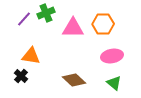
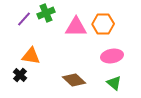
pink triangle: moved 3 px right, 1 px up
black cross: moved 1 px left, 1 px up
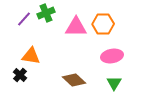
green triangle: rotated 21 degrees clockwise
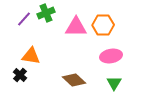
orange hexagon: moved 1 px down
pink ellipse: moved 1 px left
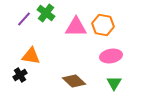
green cross: rotated 30 degrees counterclockwise
orange hexagon: rotated 10 degrees clockwise
black cross: rotated 16 degrees clockwise
brown diamond: moved 1 px down
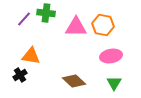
green cross: rotated 30 degrees counterclockwise
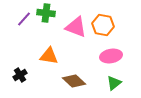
pink triangle: rotated 20 degrees clockwise
orange triangle: moved 18 px right
green triangle: rotated 21 degrees clockwise
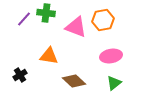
orange hexagon: moved 5 px up; rotated 20 degrees counterclockwise
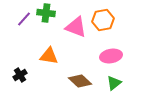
brown diamond: moved 6 px right
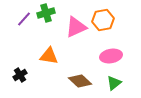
green cross: rotated 24 degrees counterclockwise
pink triangle: rotated 45 degrees counterclockwise
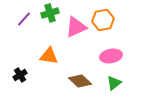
green cross: moved 4 px right
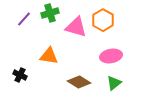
orange hexagon: rotated 20 degrees counterclockwise
pink triangle: rotated 40 degrees clockwise
black cross: rotated 32 degrees counterclockwise
brown diamond: moved 1 px left, 1 px down; rotated 10 degrees counterclockwise
